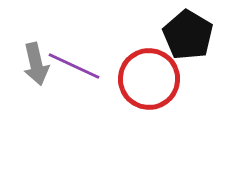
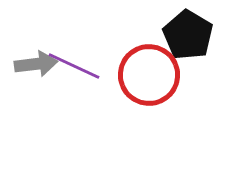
gray arrow: rotated 84 degrees counterclockwise
red circle: moved 4 px up
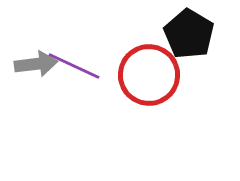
black pentagon: moved 1 px right, 1 px up
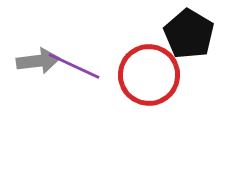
gray arrow: moved 2 px right, 3 px up
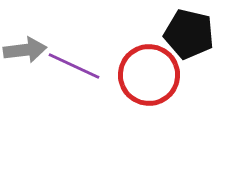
black pentagon: rotated 18 degrees counterclockwise
gray arrow: moved 13 px left, 11 px up
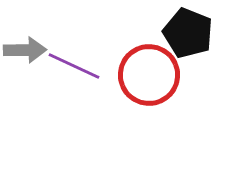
black pentagon: moved 1 px left, 1 px up; rotated 9 degrees clockwise
gray arrow: rotated 6 degrees clockwise
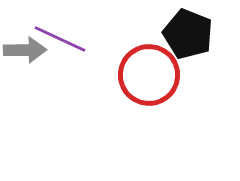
black pentagon: moved 1 px down
purple line: moved 14 px left, 27 px up
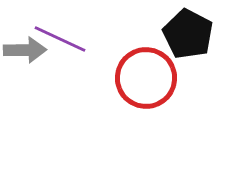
black pentagon: rotated 6 degrees clockwise
red circle: moved 3 px left, 3 px down
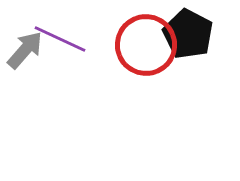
gray arrow: rotated 48 degrees counterclockwise
red circle: moved 33 px up
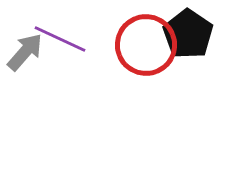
black pentagon: rotated 6 degrees clockwise
gray arrow: moved 2 px down
